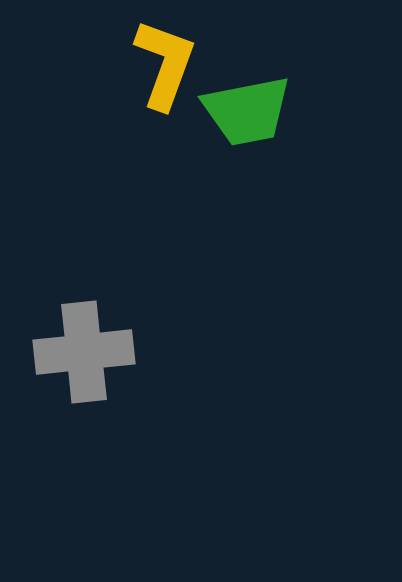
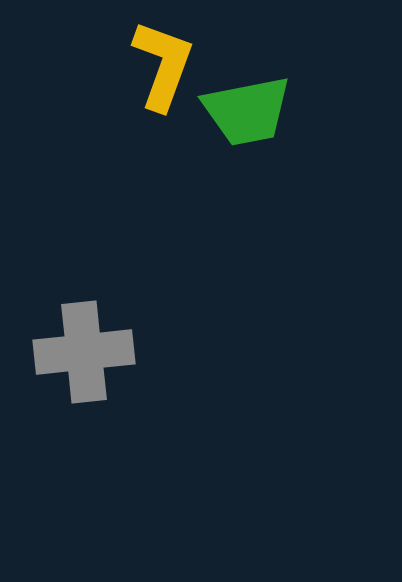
yellow L-shape: moved 2 px left, 1 px down
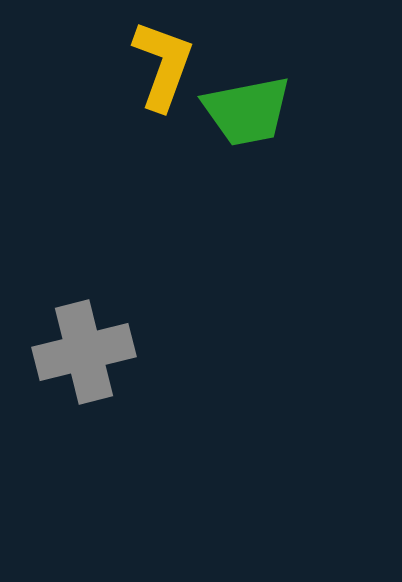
gray cross: rotated 8 degrees counterclockwise
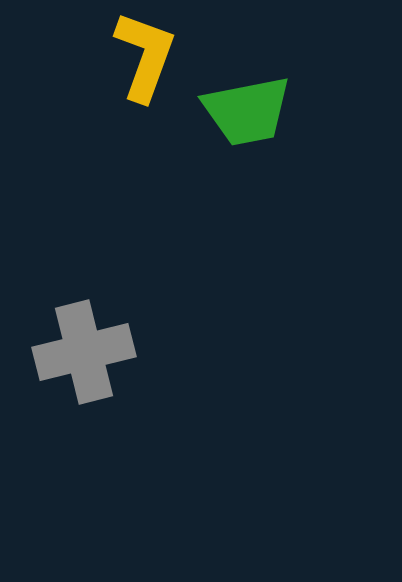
yellow L-shape: moved 18 px left, 9 px up
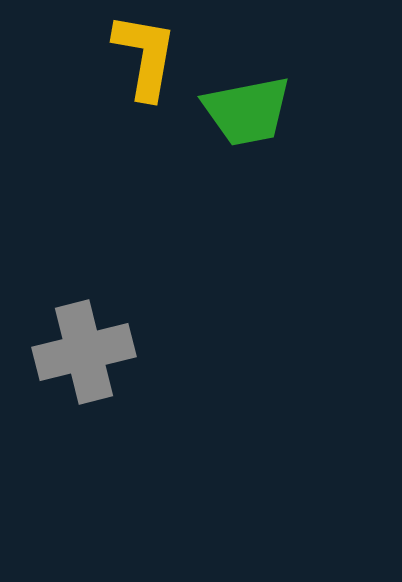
yellow L-shape: rotated 10 degrees counterclockwise
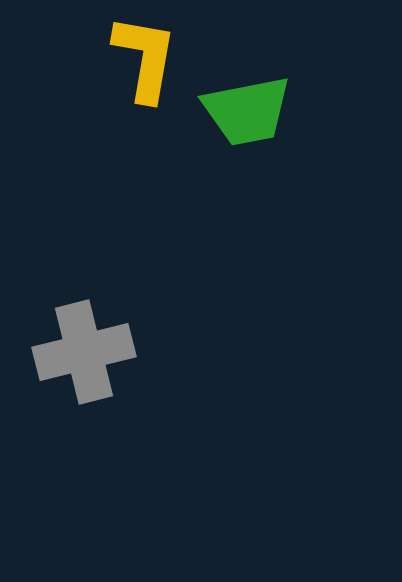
yellow L-shape: moved 2 px down
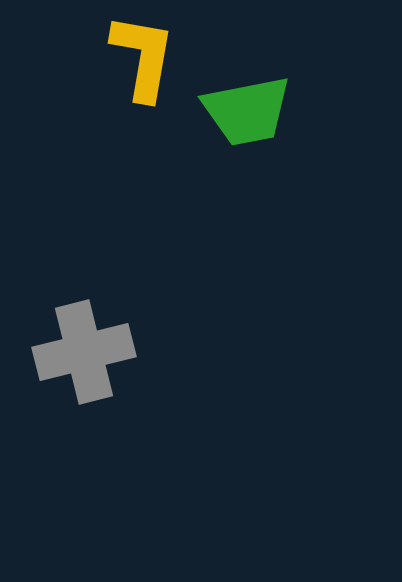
yellow L-shape: moved 2 px left, 1 px up
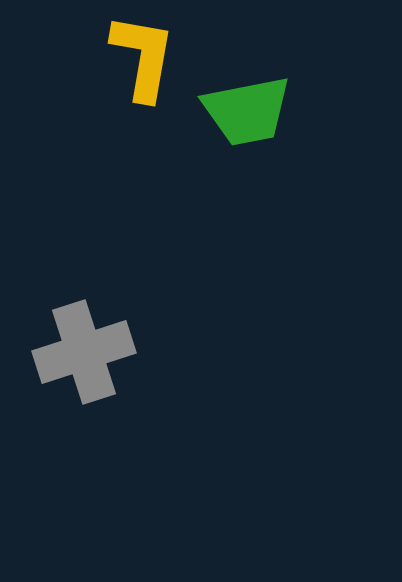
gray cross: rotated 4 degrees counterclockwise
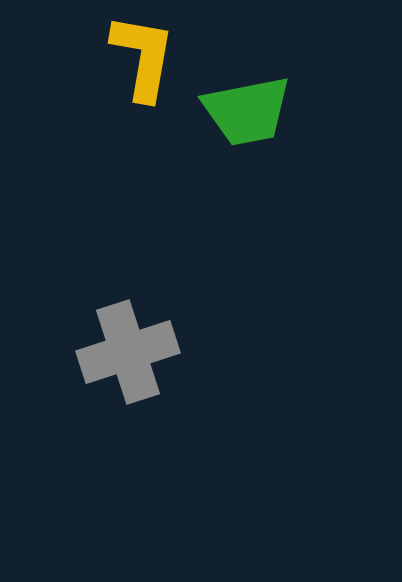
gray cross: moved 44 px right
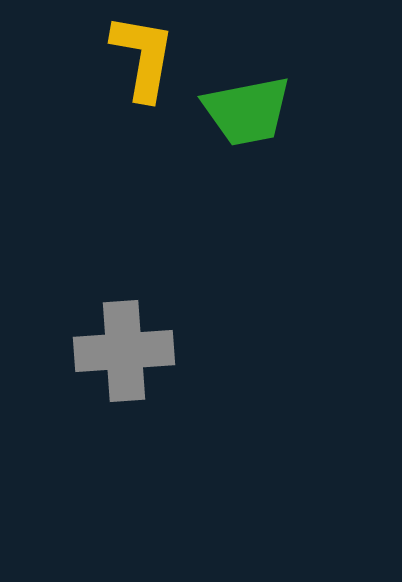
gray cross: moved 4 px left, 1 px up; rotated 14 degrees clockwise
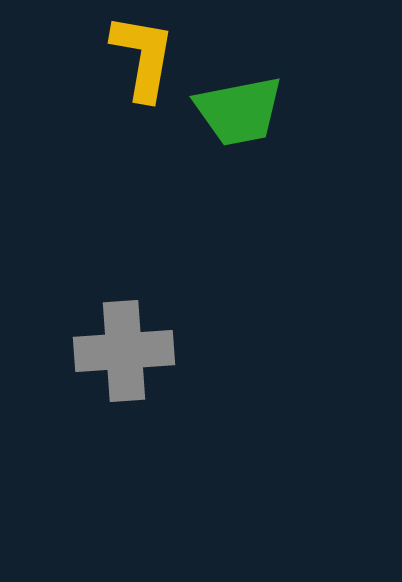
green trapezoid: moved 8 px left
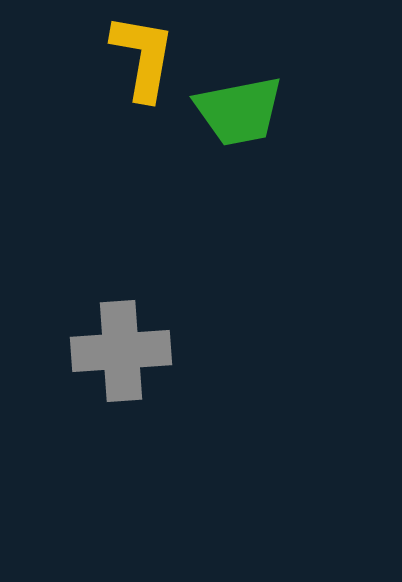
gray cross: moved 3 px left
